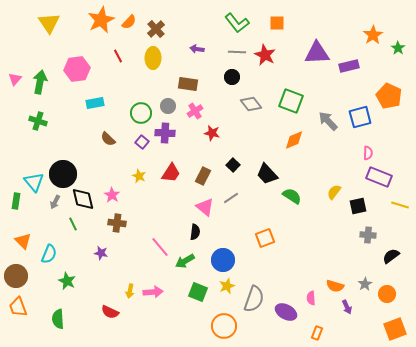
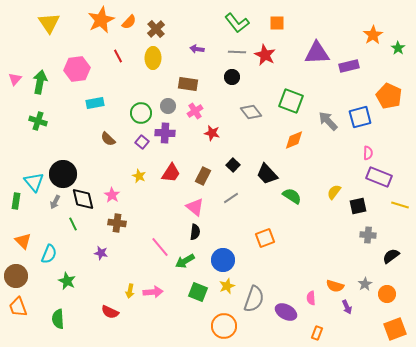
gray diamond at (251, 104): moved 8 px down
pink triangle at (205, 207): moved 10 px left
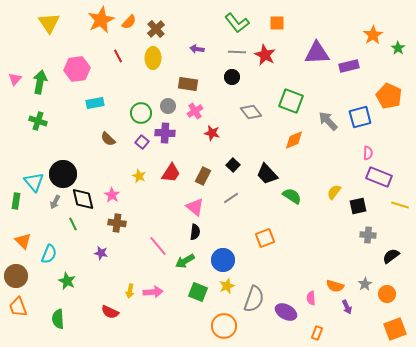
pink line at (160, 247): moved 2 px left, 1 px up
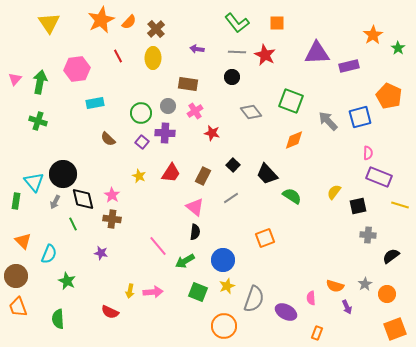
brown cross at (117, 223): moved 5 px left, 4 px up
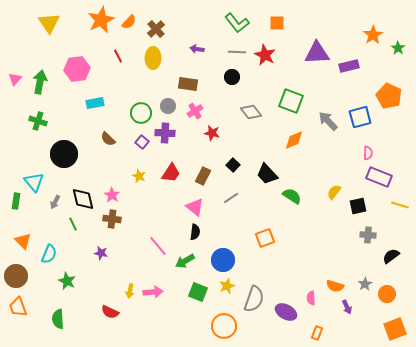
black circle at (63, 174): moved 1 px right, 20 px up
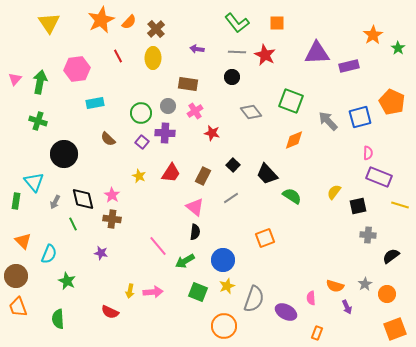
orange pentagon at (389, 96): moved 3 px right, 6 px down
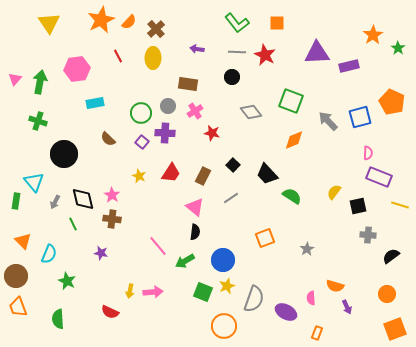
gray star at (365, 284): moved 58 px left, 35 px up
green square at (198, 292): moved 5 px right
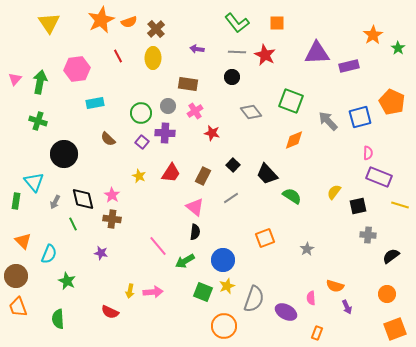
orange semicircle at (129, 22): rotated 28 degrees clockwise
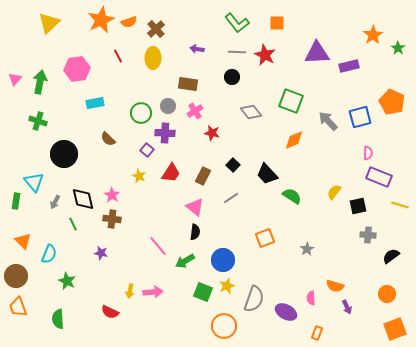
yellow triangle at (49, 23): rotated 20 degrees clockwise
purple square at (142, 142): moved 5 px right, 8 px down
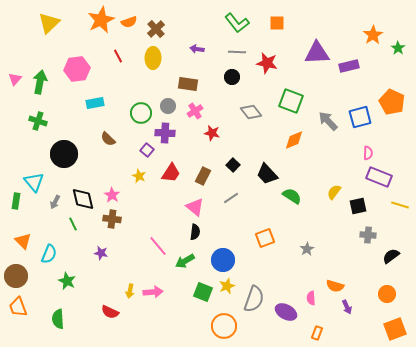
red star at (265, 55): moved 2 px right, 8 px down; rotated 15 degrees counterclockwise
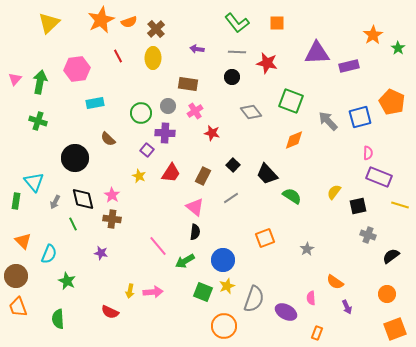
black circle at (64, 154): moved 11 px right, 4 px down
gray cross at (368, 235): rotated 14 degrees clockwise
orange semicircle at (335, 286): moved 4 px up; rotated 18 degrees clockwise
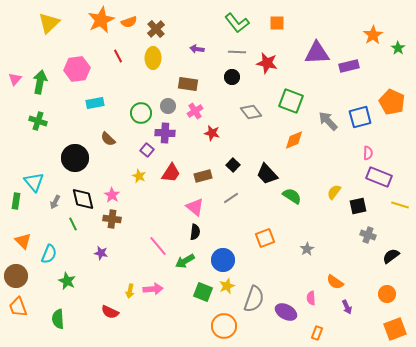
brown rectangle at (203, 176): rotated 48 degrees clockwise
pink arrow at (153, 292): moved 3 px up
